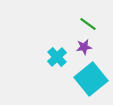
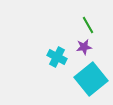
green line: moved 1 px down; rotated 24 degrees clockwise
cyan cross: rotated 18 degrees counterclockwise
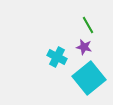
purple star: rotated 21 degrees clockwise
cyan square: moved 2 px left, 1 px up
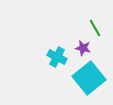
green line: moved 7 px right, 3 px down
purple star: moved 1 px left, 1 px down
